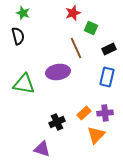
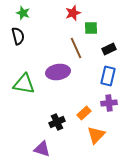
green square: rotated 24 degrees counterclockwise
blue rectangle: moved 1 px right, 1 px up
purple cross: moved 4 px right, 10 px up
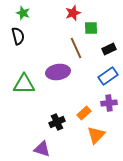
blue rectangle: rotated 42 degrees clockwise
green triangle: rotated 10 degrees counterclockwise
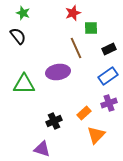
black semicircle: rotated 24 degrees counterclockwise
purple cross: rotated 14 degrees counterclockwise
black cross: moved 3 px left, 1 px up
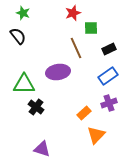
black cross: moved 18 px left, 14 px up; rotated 28 degrees counterclockwise
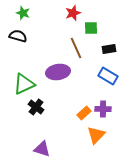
black semicircle: rotated 36 degrees counterclockwise
black rectangle: rotated 16 degrees clockwise
blue rectangle: rotated 66 degrees clockwise
green triangle: rotated 25 degrees counterclockwise
purple cross: moved 6 px left, 6 px down; rotated 21 degrees clockwise
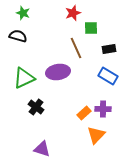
green triangle: moved 6 px up
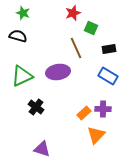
green square: rotated 24 degrees clockwise
green triangle: moved 2 px left, 2 px up
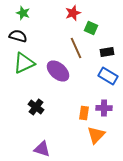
black rectangle: moved 2 px left, 3 px down
purple ellipse: moved 1 px up; rotated 50 degrees clockwise
green triangle: moved 2 px right, 13 px up
purple cross: moved 1 px right, 1 px up
orange rectangle: rotated 40 degrees counterclockwise
